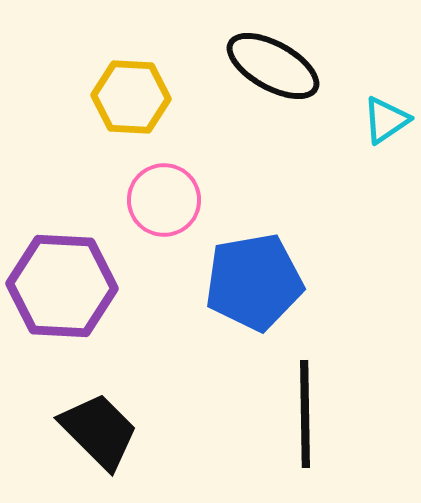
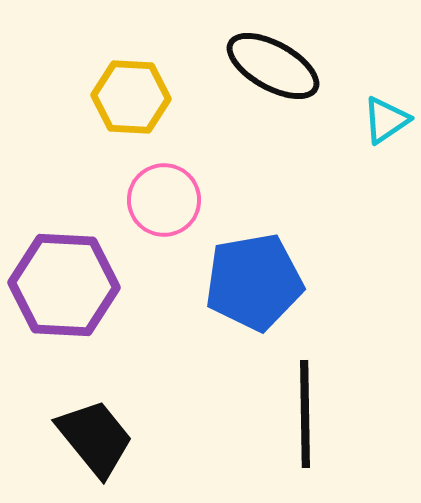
purple hexagon: moved 2 px right, 1 px up
black trapezoid: moved 4 px left, 7 px down; rotated 6 degrees clockwise
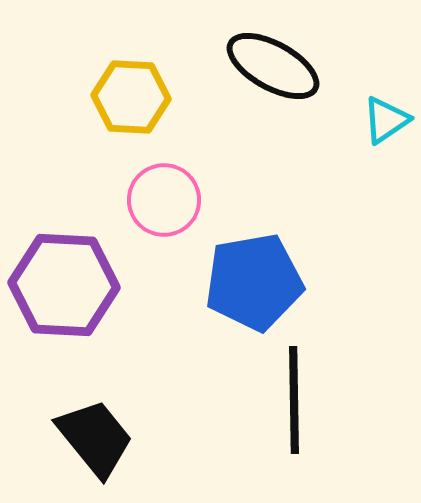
black line: moved 11 px left, 14 px up
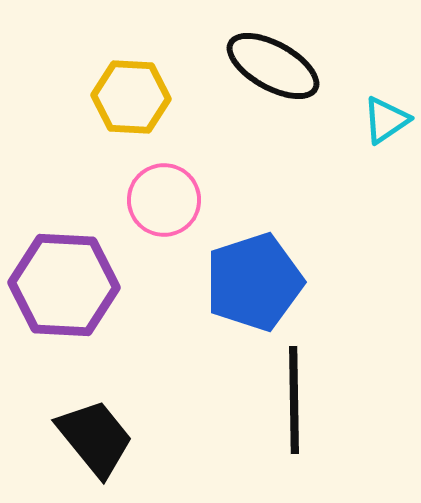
blue pentagon: rotated 8 degrees counterclockwise
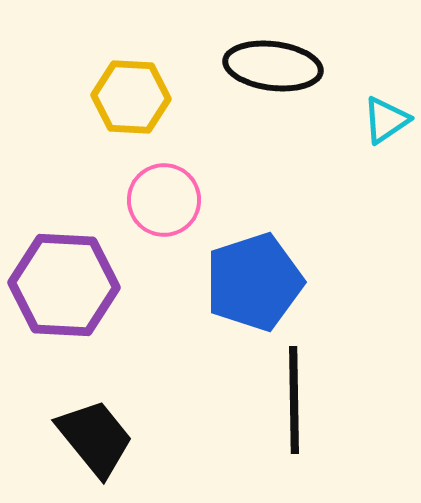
black ellipse: rotated 22 degrees counterclockwise
